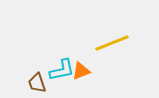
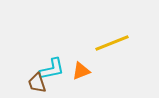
cyan L-shape: moved 10 px left, 1 px up
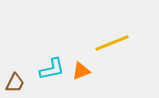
brown trapezoid: moved 22 px left; rotated 135 degrees counterclockwise
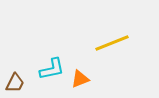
orange triangle: moved 1 px left, 8 px down
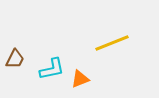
brown trapezoid: moved 24 px up
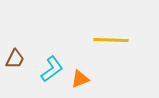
yellow line: moved 1 px left, 3 px up; rotated 24 degrees clockwise
cyan L-shape: rotated 24 degrees counterclockwise
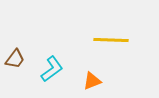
brown trapezoid: rotated 10 degrees clockwise
orange triangle: moved 12 px right, 2 px down
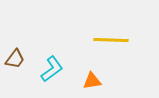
orange triangle: rotated 12 degrees clockwise
